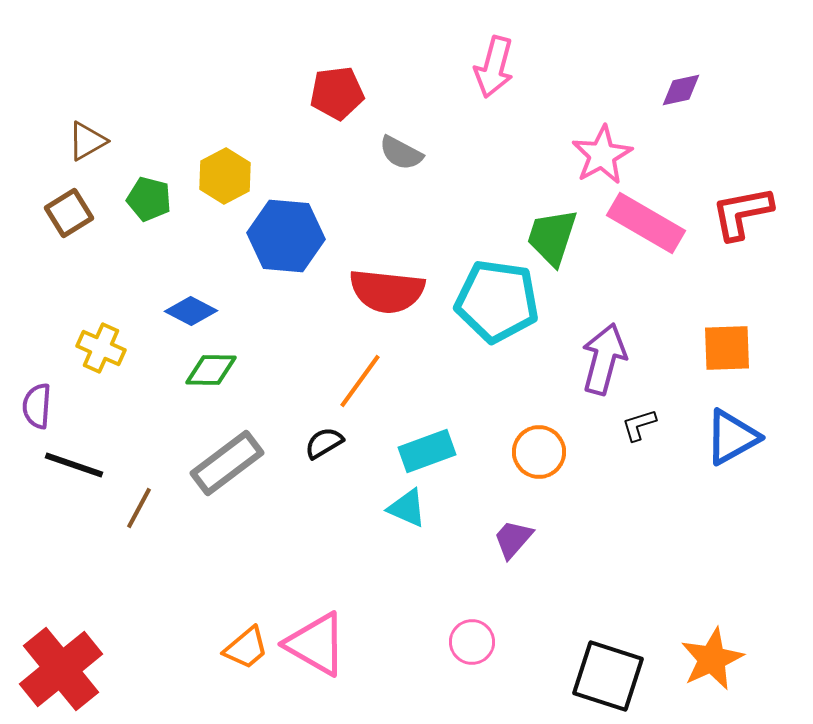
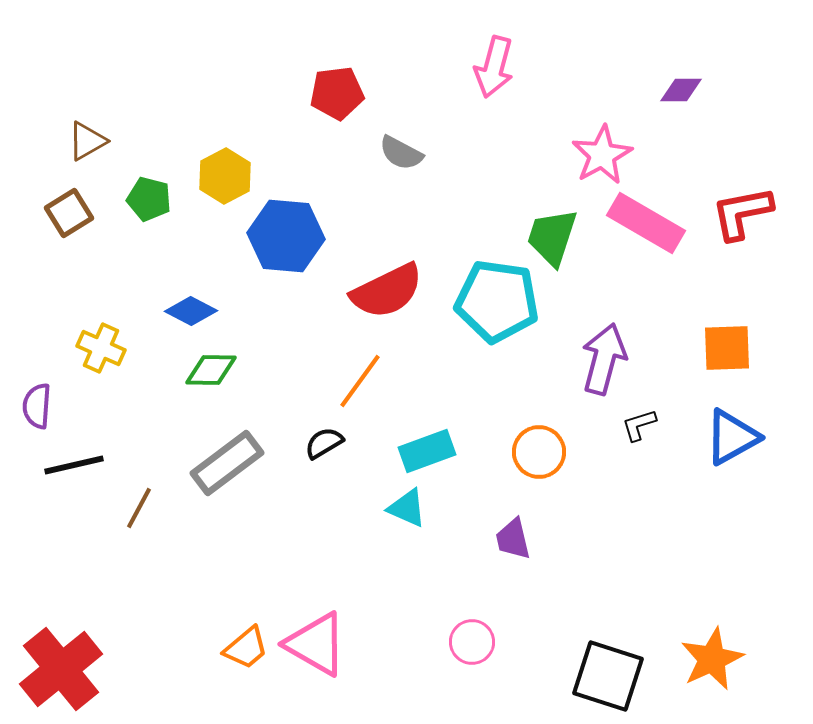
purple diamond: rotated 12 degrees clockwise
red semicircle: rotated 32 degrees counterclockwise
black line: rotated 32 degrees counterclockwise
purple trapezoid: rotated 54 degrees counterclockwise
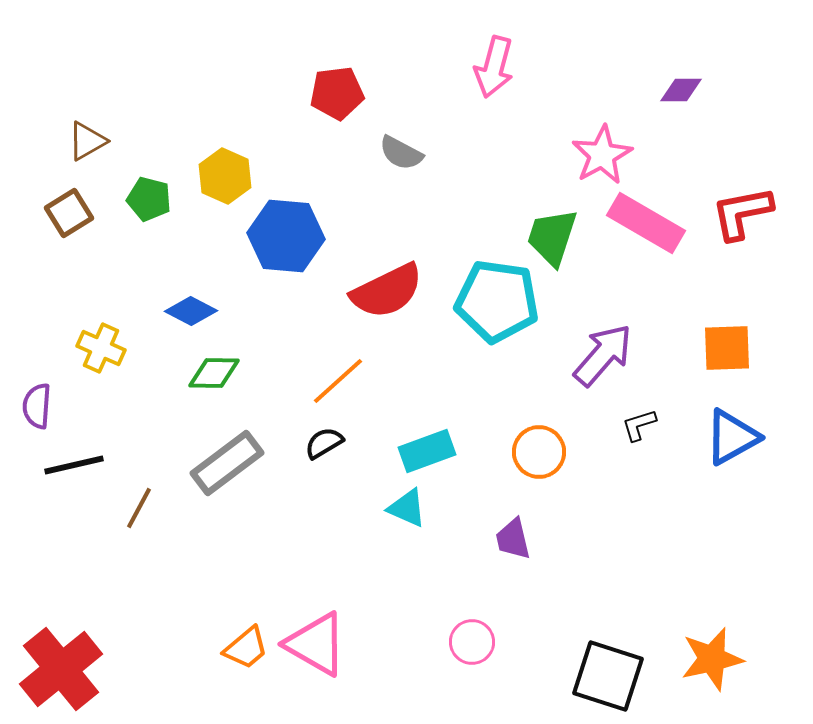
yellow hexagon: rotated 8 degrees counterclockwise
purple arrow: moved 1 px left, 4 px up; rotated 26 degrees clockwise
green diamond: moved 3 px right, 3 px down
orange line: moved 22 px left; rotated 12 degrees clockwise
orange star: rotated 12 degrees clockwise
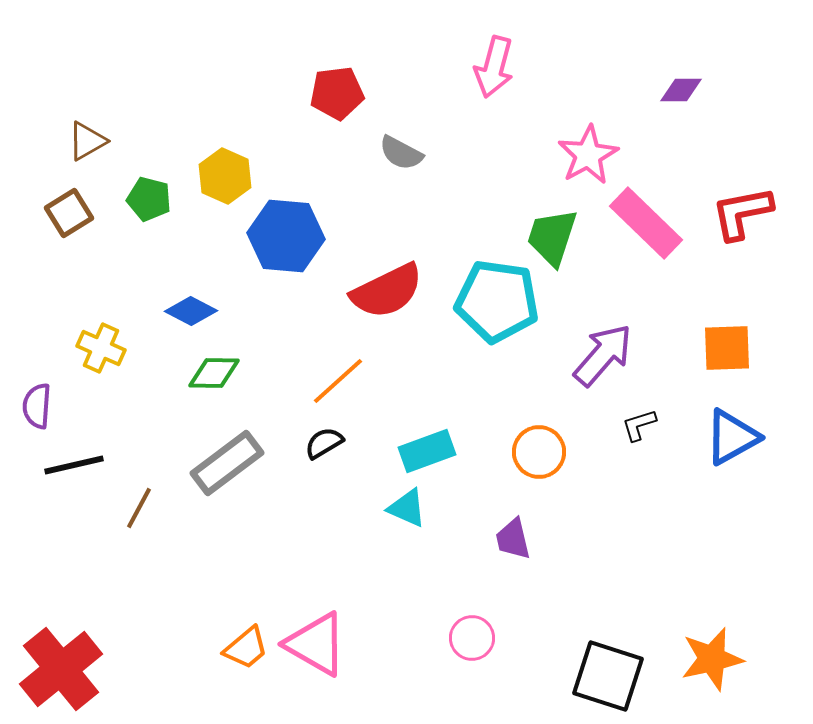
pink star: moved 14 px left
pink rectangle: rotated 14 degrees clockwise
pink circle: moved 4 px up
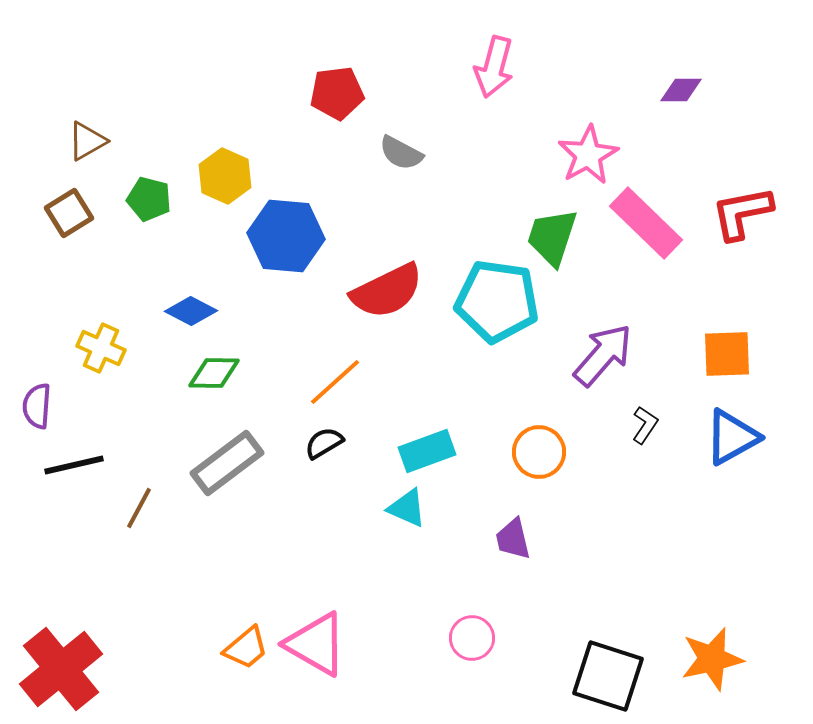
orange square: moved 6 px down
orange line: moved 3 px left, 1 px down
black L-shape: moved 6 px right; rotated 141 degrees clockwise
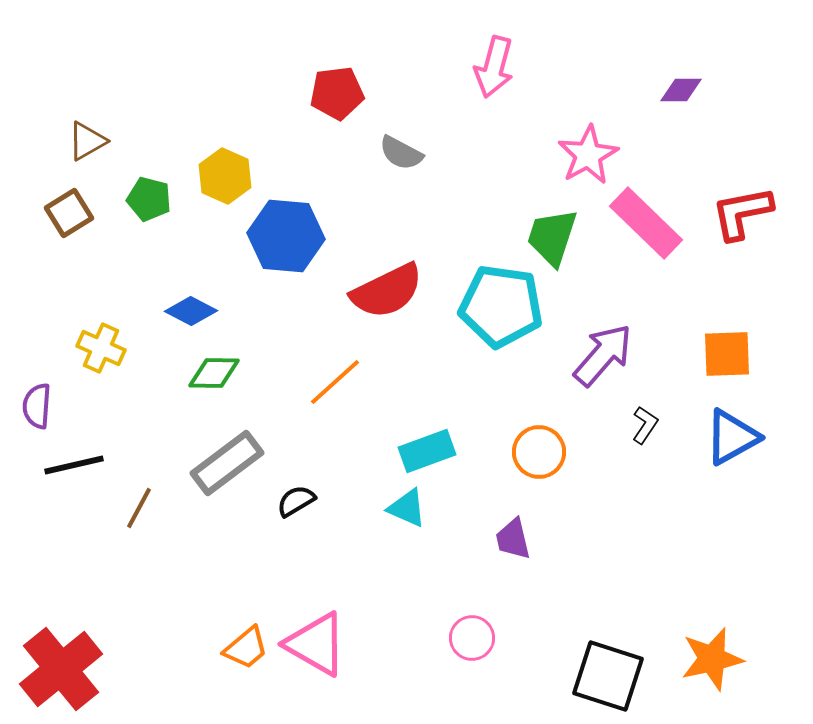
cyan pentagon: moved 4 px right, 5 px down
black semicircle: moved 28 px left, 58 px down
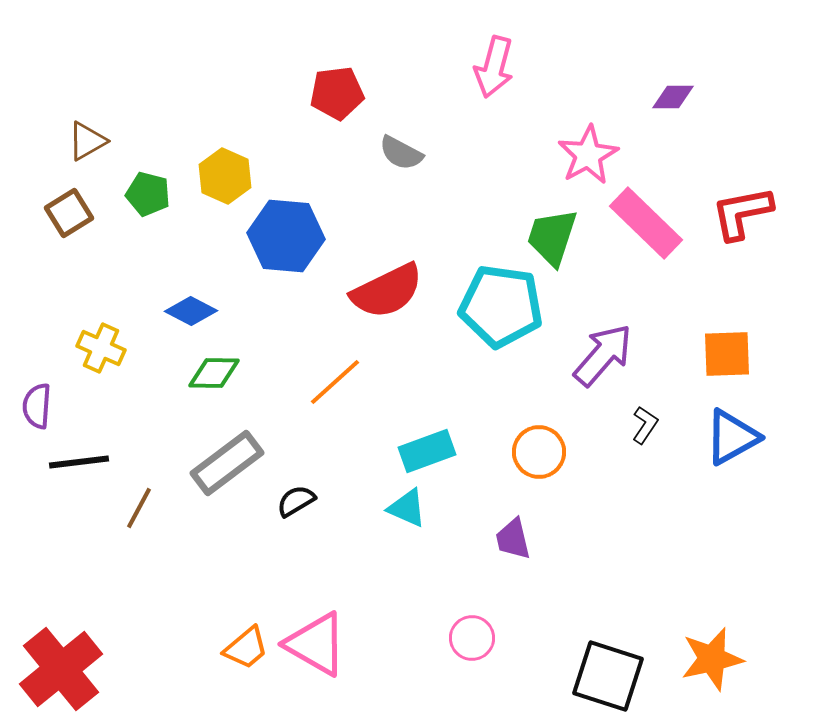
purple diamond: moved 8 px left, 7 px down
green pentagon: moved 1 px left, 5 px up
black line: moved 5 px right, 3 px up; rotated 6 degrees clockwise
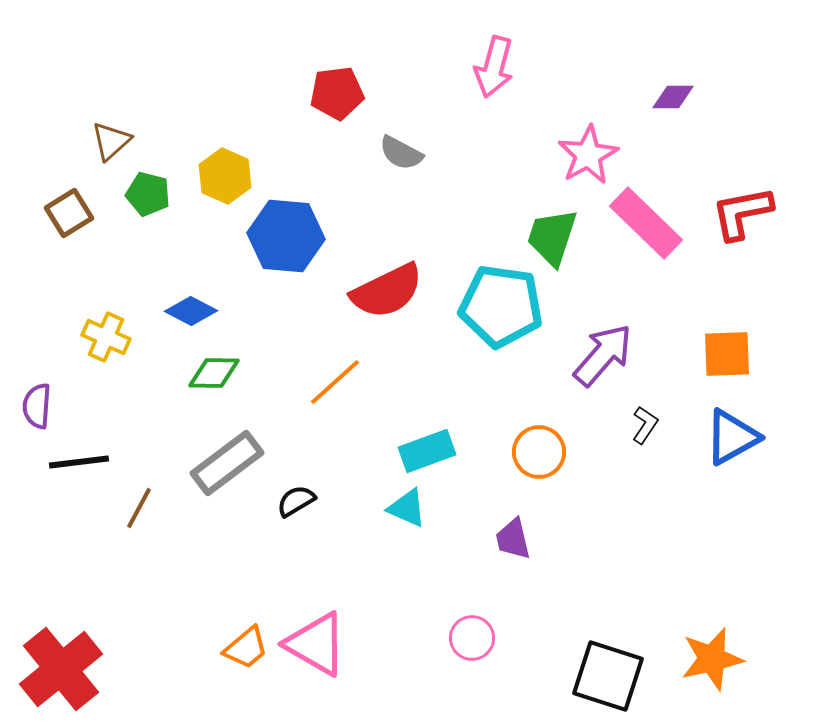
brown triangle: moved 24 px right; rotated 12 degrees counterclockwise
yellow cross: moved 5 px right, 11 px up
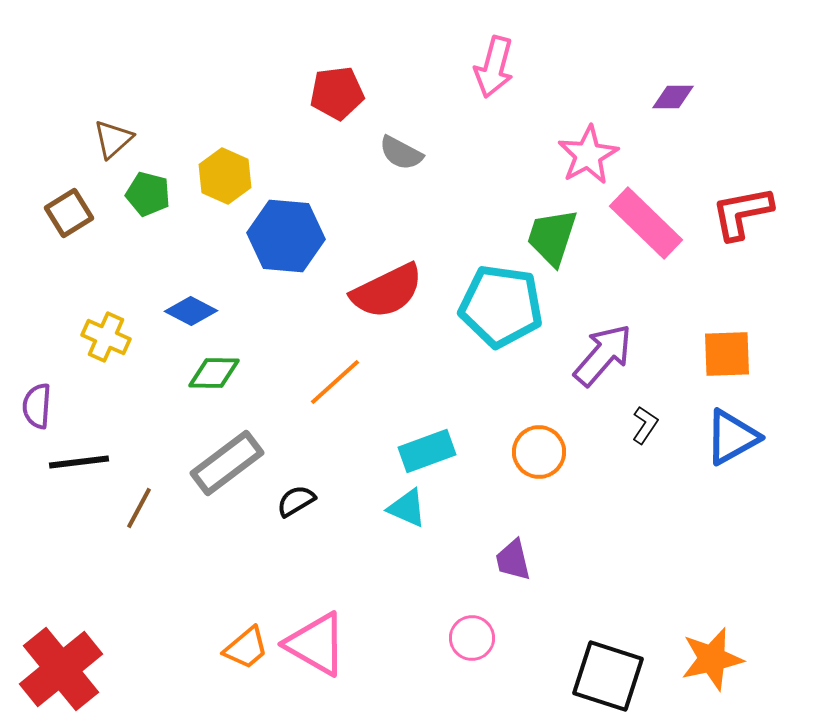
brown triangle: moved 2 px right, 2 px up
purple trapezoid: moved 21 px down
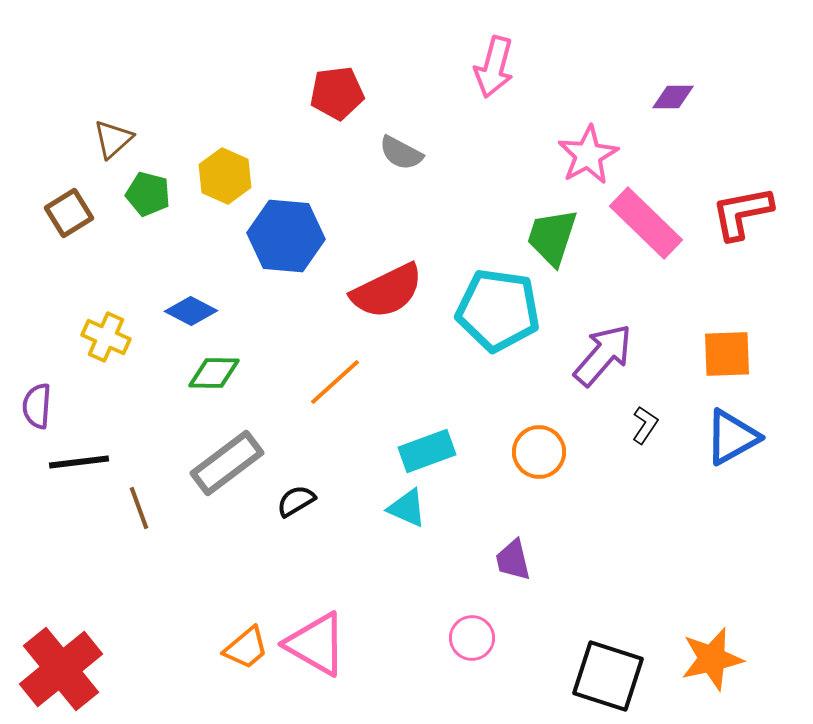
cyan pentagon: moved 3 px left, 4 px down
brown line: rotated 48 degrees counterclockwise
